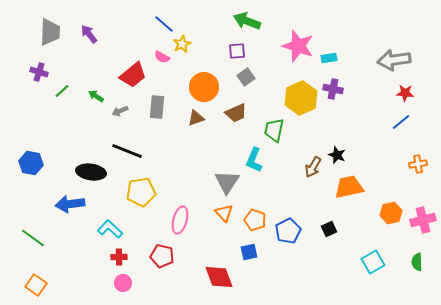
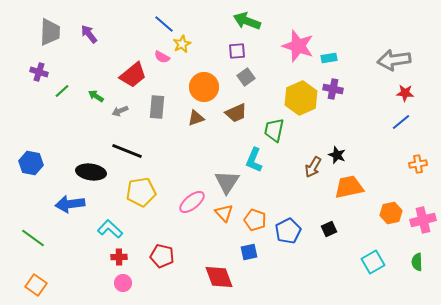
pink ellipse at (180, 220): moved 12 px right, 18 px up; rotated 36 degrees clockwise
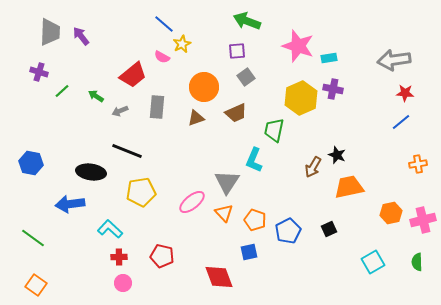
purple arrow at (89, 34): moved 8 px left, 2 px down
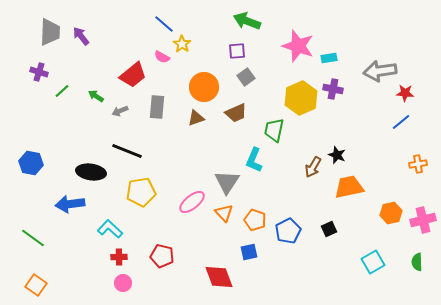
yellow star at (182, 44): rotated 12 degrees counterclockwise
gray arrow at (394, 60): moved 14 px left, 11 px down
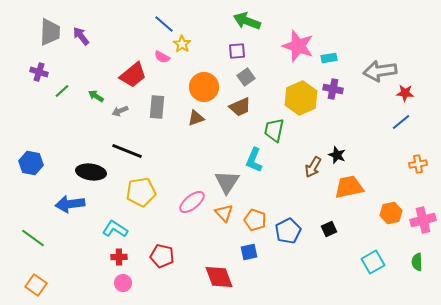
brown trapezoid at (236, 113): moved 4 px right, 6 px up
cyan L-shape at (110, 229): moved 5 px right; rotated 10 degrees counterclockwise
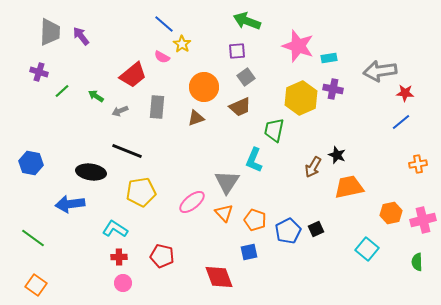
black square at (329, 229): moved 13 px left
cyan square at (373, 262): moved 6 px left, 13 px up; rotated 20 degrees counterclockwise
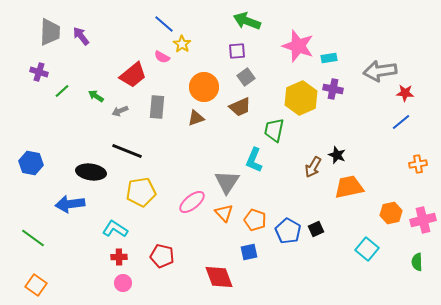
blue pentagon at (288, 231): rotated 15 degrees counterclockwise
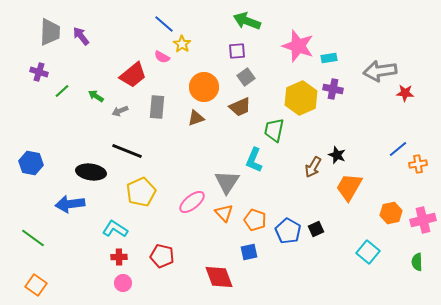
blue line at (401, 122): moved 3 px left, 27 px down
orange trapezoid at (349, 187): rotated 48 degrees counterclockwise
yellow pentagon at (141, 192): rotated 16 degrees counterclockwise
cyan square at (367, 249): moved 1 px right, 3 px down
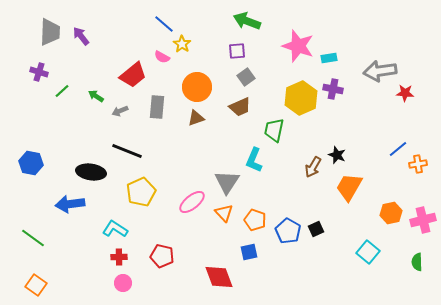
orange circle at (204, 87): moved 7 px left
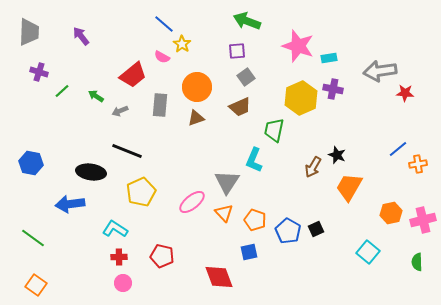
gray trapezoid at (50, 32): moved 21 px left
gray rectangle at (157, 107): moved 3 px right, 2 px up
